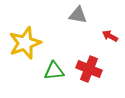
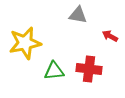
yellow star: rotated 8 degrees clockwise
red cross: rotated 15 degrees counterclockwise
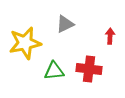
gray triangle: moved 13 px left, 9 px down; rotated 36 degrees counterclockwise
red arrow: rotated 63 degrees clockwise
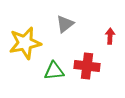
gray triangle: rotated 12 degrees counterclockwise
red cross: moved 2 px left, 3 px up
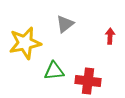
red cross: moved 1 px right, 15 px down
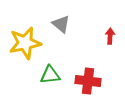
gray triangle: moved 4 px left; rotated 42 degrees counterclockwise
green triangle: moved 4 px left, 4 px down
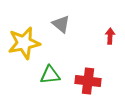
yellow star: moved 1 px left
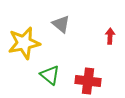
green triangle: rotated 45 degrees clockwise
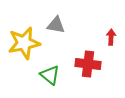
gray triangle: moved 5 px left, 1 px down; rotated 30 degrees counterclockwise
red arrow: moved 1 px right, 1 px down
red cross: moved 17 px up
